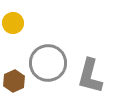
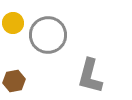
gray circle: moved 28 px up
brown hexagon: rotated 15 degrees clockwise
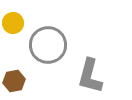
gray circle: moved 10 px down
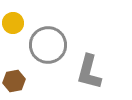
gray L-shape: moved 1 px left, 4 px up
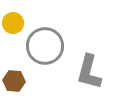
gray circle: moved 3 px left, 1 px down
brown hexagon: rotated 15 degrees clockwise
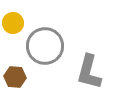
brown hexagon: moved 1 px right, 4 px up
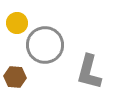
yellow circle: moved 4 px right
gray circle: moved 1 px up
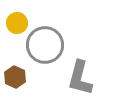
gray L-shape: moved 9 px left, 6 px down
brown hexagon: rotated 20 degrees clockwise
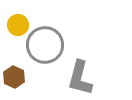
yellow circle: moved 1 px right, 2 px down
brown hexagon: moved 1 px left
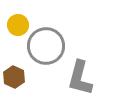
gray circle: moved 1 px right, 1 px down
